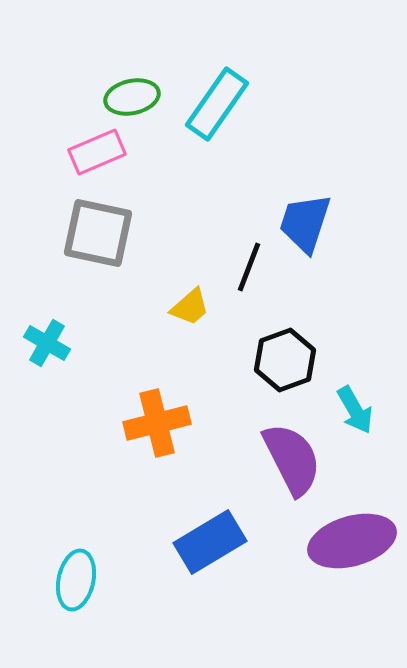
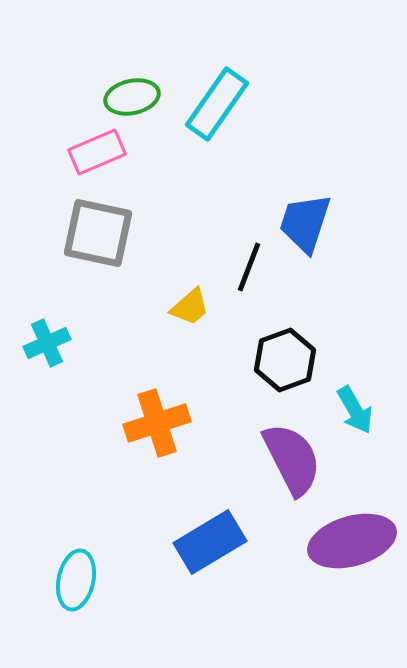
cyan cross: rotated 36 degrees clockwise
orange cross: rotated 4 degrees counterclockwise
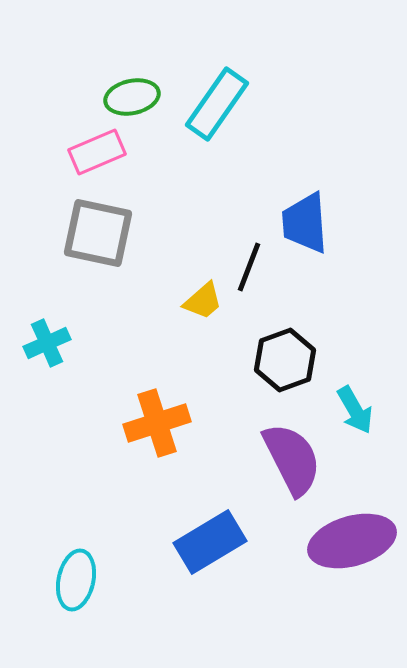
blue trapezoid: rotated 22 degrees counterclockwise
yellow trapezoid: moved 13 px right, 6 px up
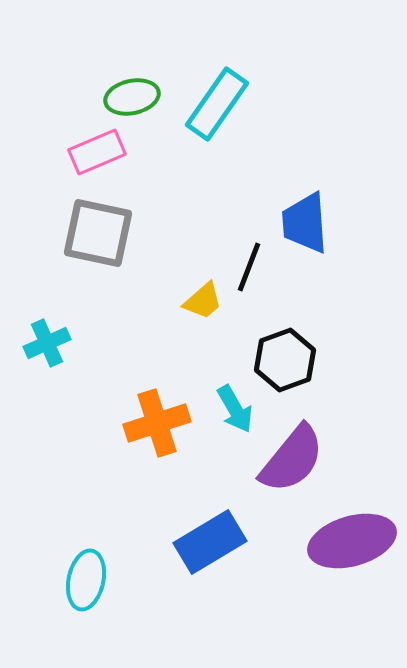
cyan arrow: moved 120 px left, 1 px up
purple semicircle: rotated 66 degrees clockwise
cyan ellipse: moved 10 px right
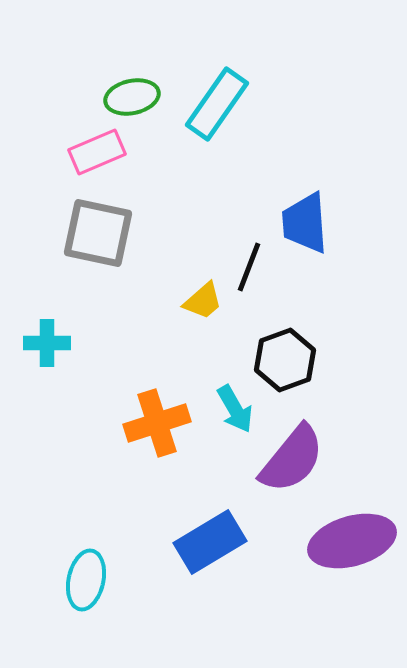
cyan cross: rotated 24 degrees clockwise
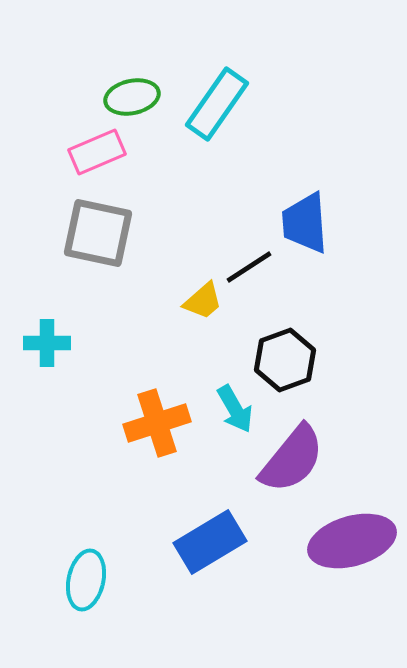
black line: rotated 36 degrees clockwise
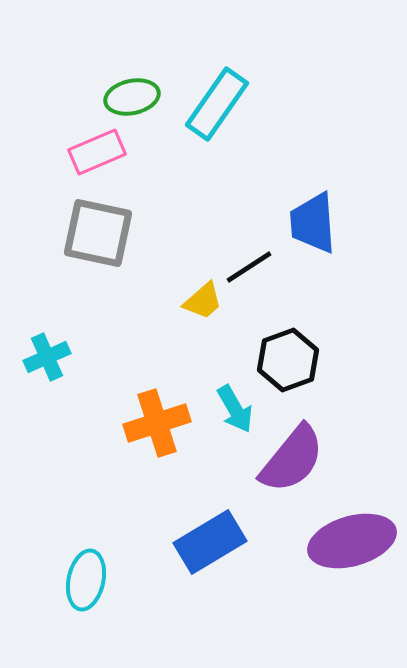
blue trapezoid: moved 8 px right
cyan cross: moved 14 px down; rotated 24 degrees counterclockwise
black hexagon: moved 3 px right
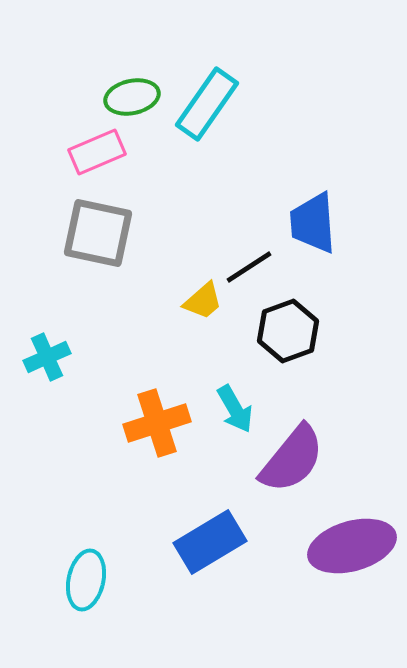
cyan rectangle: moved 10 px left
black hexagon: moved 29 px up
purple ellipse: moved 5 px down
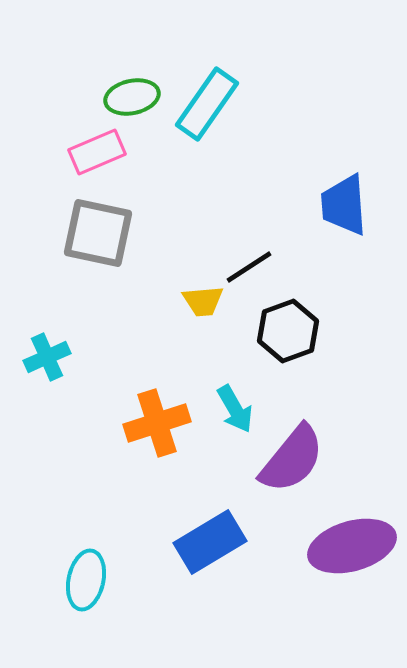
blue trapezoid: moved 31 px right, 18 px up
yellow trapezoid: rotated 36 degrees clockwise
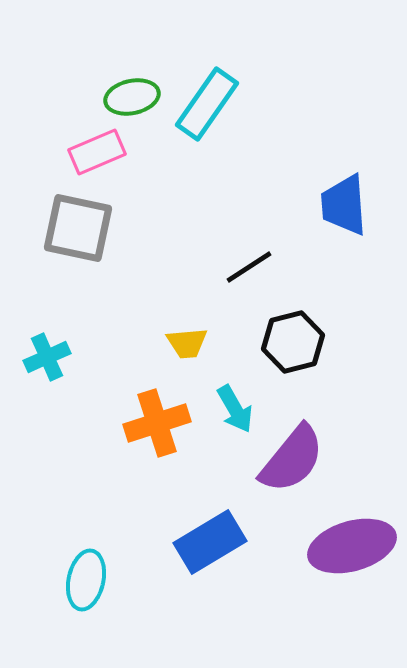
gray square: moved 20 px left, 5 px up
yellow trapezoid: moved 16 px left, 42 px down
black hexagon: moved 5 px right, 11 px down; rotated 6 degrees clockwise
